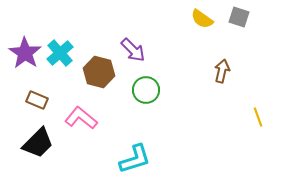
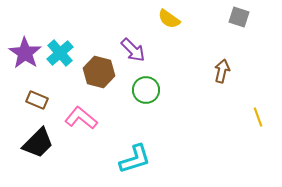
yellow semicircle: moved 33 px left
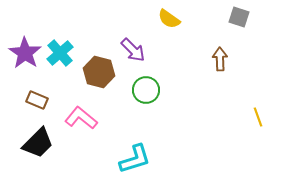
brown arrow: moved 2 px left, 12 px up; rotated 15 degrees counterclockwise
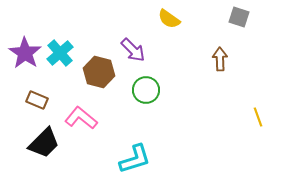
black trapezoid: moved 6 px right
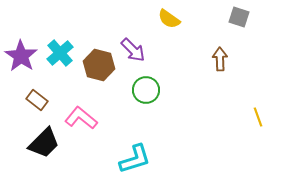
purple star: moved 4 px left, 3 px down
brown hexagon: moved 7 px up
brown rectangle: rotated 15 degrees clockwise
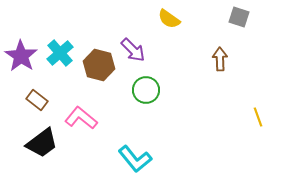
black trapezoid: moved 2 px left; rotated 8 degrees clockwise
cyan L-shape: rotated 68 degrees clockwise
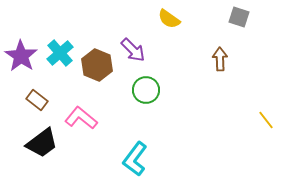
brown hexagon: moved 2 px left; rotated 8 degrees clockwise
yellow line: moved 8 px right, 3 px down; rotated 18 degrees counterclockwise
cyan L-shape: rotated 76 degrees clockwise
